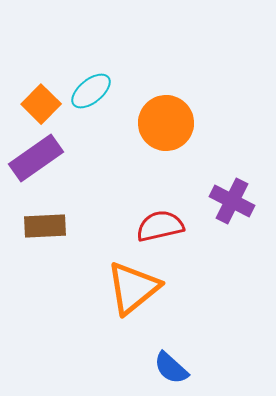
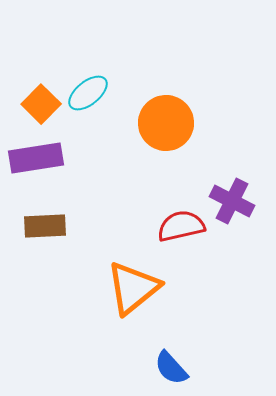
cyan ellipse: moved 3 px left, 2 px down
purple rectangle: rotated 26 degrees clockwise
red semicircle: moved 21 px right
blue semicircle: rotated 6 degrees clockwise
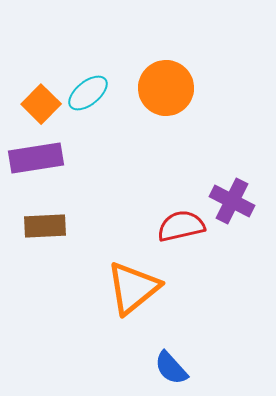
orange circle: moved 35 px up
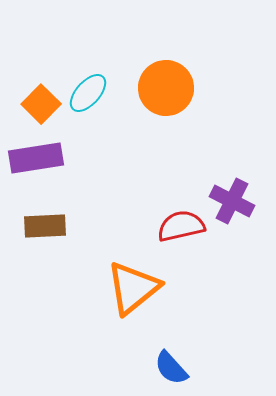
cyan ellipse: rotated 9 degrees counterclockwise
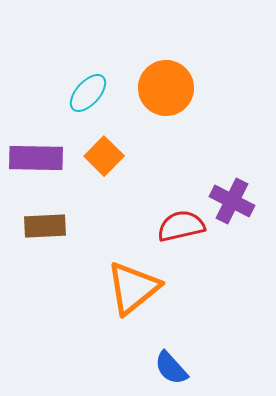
orange square: moved 63 px right, 52 px down
purple rectangle: rotated 10 degrees clockwise
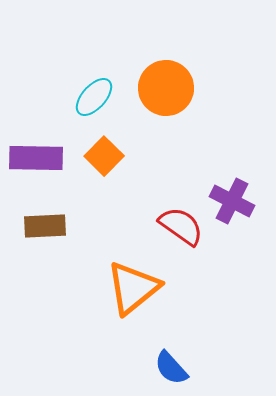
cyan ellipse: moved 6 px right, 4 px down
red semicircle: rotated 48 degrees clockwise
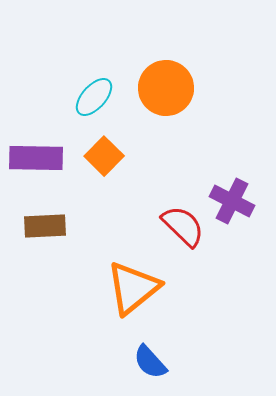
red semicircle: moved 2 px right; rotated 9 degrees clockwise
blue semicircle: moved 21 px left, 6 px up
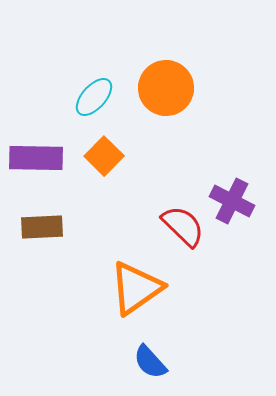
brown rectangle: moved 3 px left, 1 px down
orange triangle: moved 3 px right; rotated 4 degrees clockwise
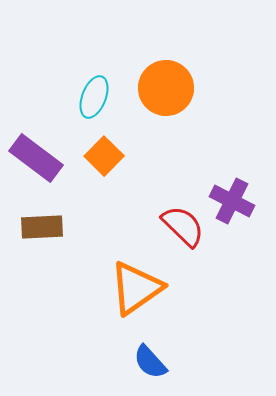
cyan ellipse: rotated 21 degrees counterclockwise
purple rectangle: rotated 36 degrees clockwise
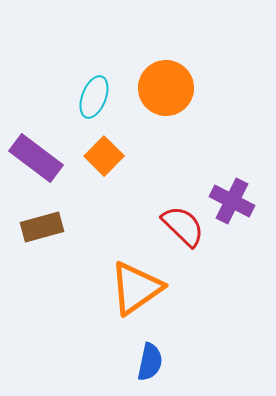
brown rectangle: rotated 12 degrees counterclockwise
blue semicircle: rotated 126 degrees counterclockwise
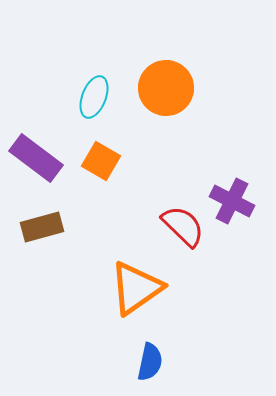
orange square: moved 3 px left, 5 px down; rotated 15 degrees counterclockwise
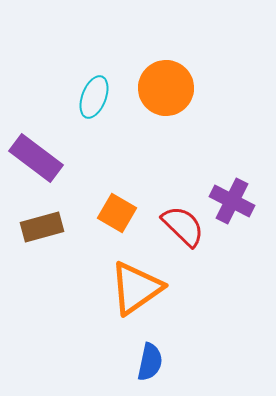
orange square: moved 16 px right, 52 px down
